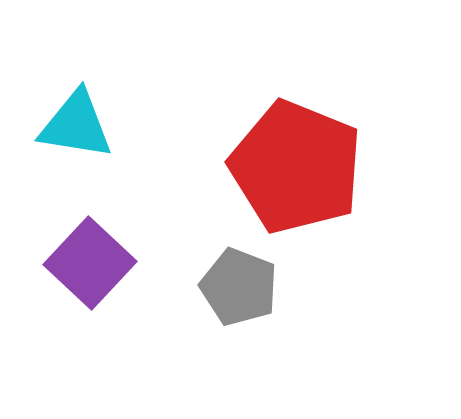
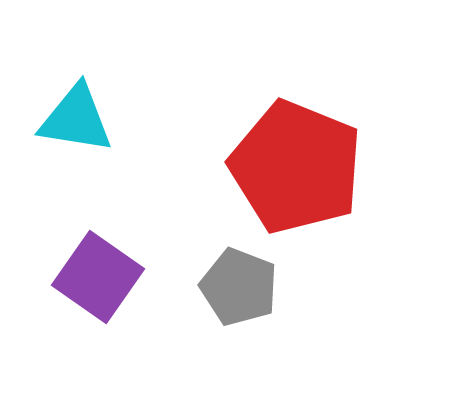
cyan triangle: moved 6 px up
purple square: moved 8 px right, 14 px down; rotated 8 degrees counterclockwise
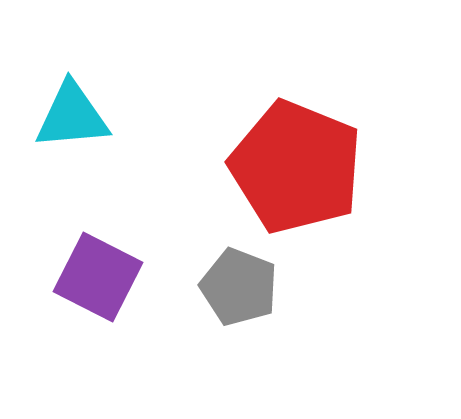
cyan triangle: moved 4 px left, 3 px up; rotated 14 degrees counterclockwise
purple square: rotated 8 degrees counterclockwise
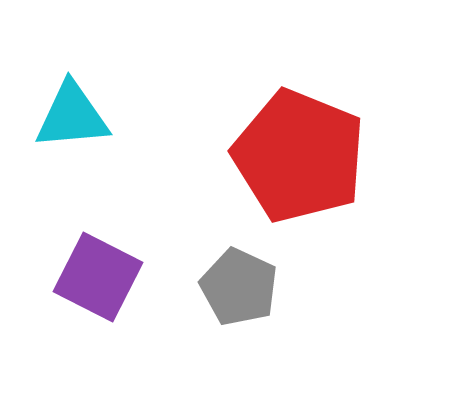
red pentagon: moved 3 px right, 11 px up
gray pentagon: rotated 4 degrees clockwise
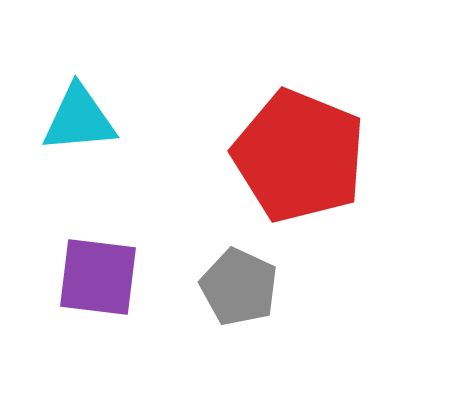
cyan triangle: moved 7 px right, 3 px down
purple square: rotated 20 degrees counterclockwise
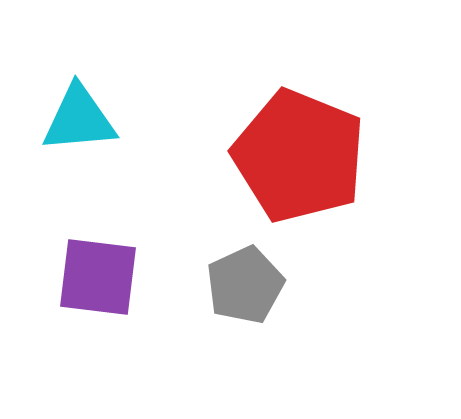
gray pentagon: moved 6 px right, 2 px up; rotated 22 degrees clockwise
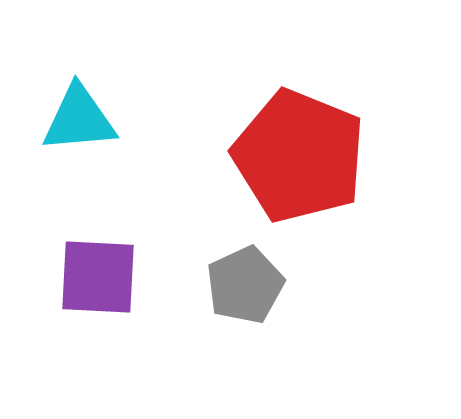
purple square: rotated 4 degrees counterclockwise
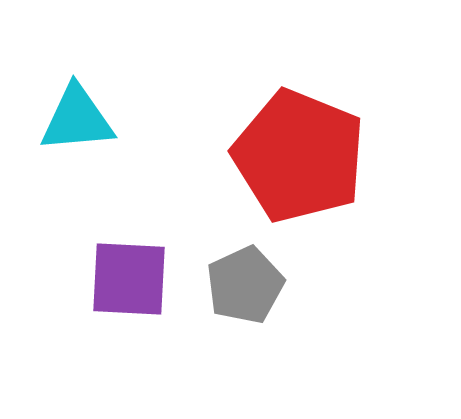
cyan triangle: moved 2 px left
purple square: moved 31 px right, 2 px down
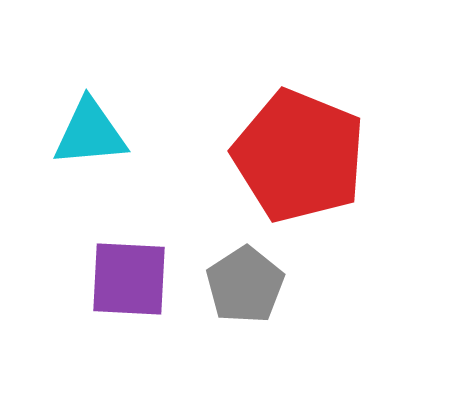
cyan triangle: moved 13 px right, 14 px down
gray pentagon: rotated 8 degrees counterclockwise
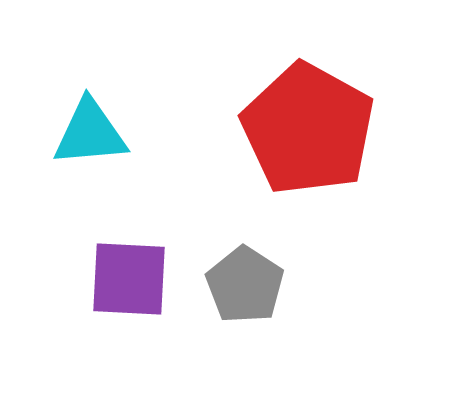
red pentagon: moved 9 px right, 27 px up; rotated 7 degrees clockwise
gray pentagon: rotated 6 degrees counterclockwise
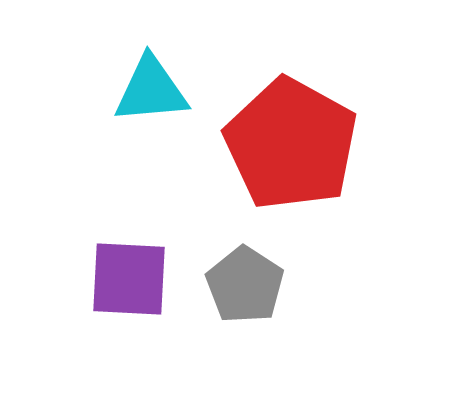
red pentagon: moved 17 px left, 15 px down
cyan triangle: moved 61 px right, 43 px up
